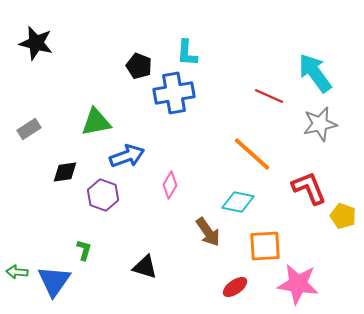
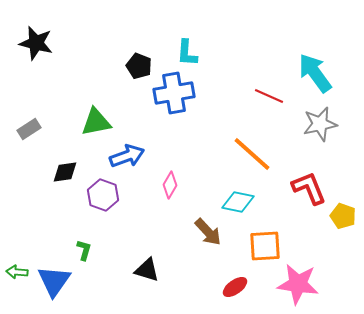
brown arrow: rotated 8 degrees counterclockwise
black triangle: moved 2 px right, 3 px down
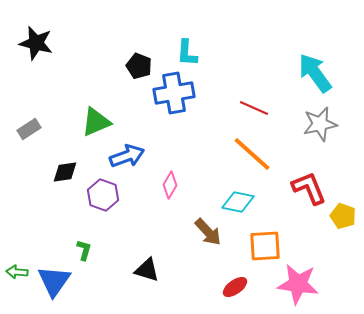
red line: moved 15 px left, 12 px down
green triangle: rotated 12 degrees counterclockwise
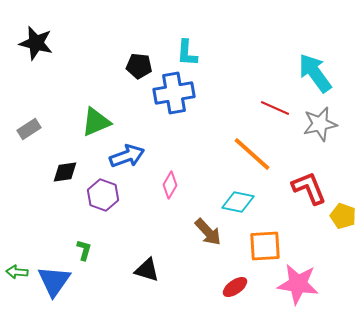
black pentagon: rotated 15 degrees counterclockwise
red line: moved 21 px right
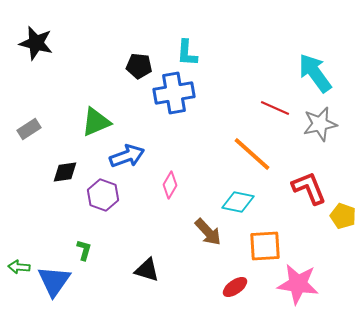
green arrow: moved 2 px right, 5 px up
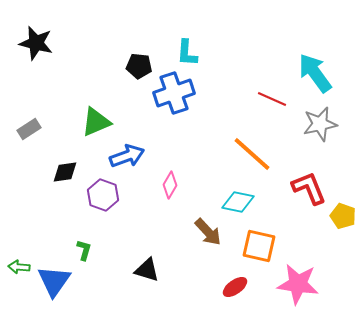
blue cross: rotated 9 degrees counterclockwise
red line: moved 3 px left, 9 px up
orange square: moved 6 px left; rotated 16 degrees clockwise
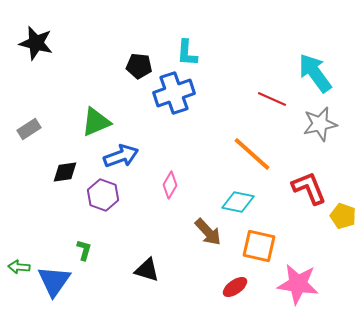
blue arrow: moved 6 px left
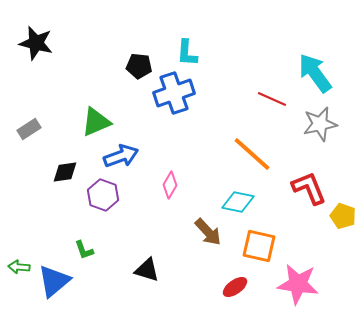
green L-shape: rotated 145 degrees clockwise
blue triangle: rotated 15 degrees clockwise
